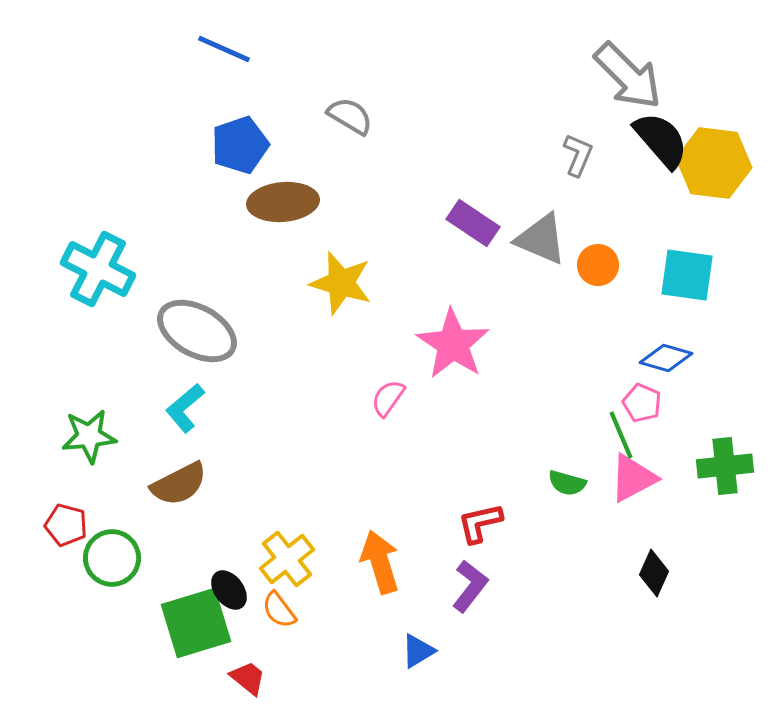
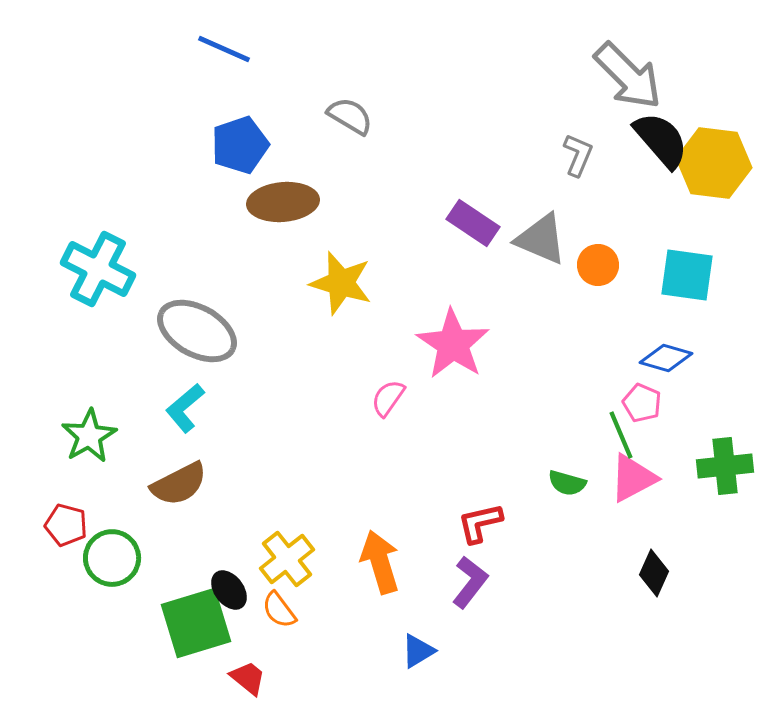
green star: rotated 24 degrees counterclockwise
purple L-shape: moved 4 px up
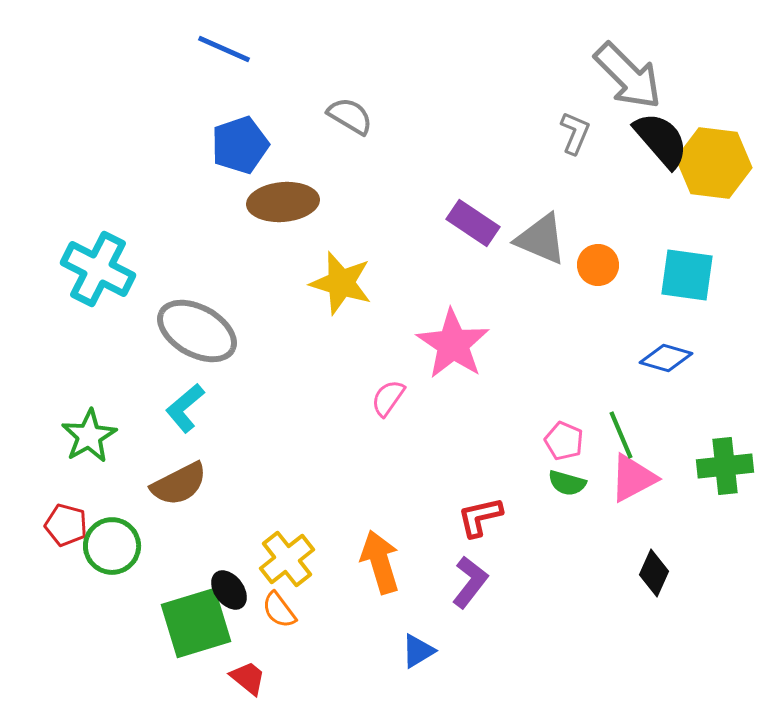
gray L-shape: moved 3 px left, 22 px up
pink pentagon: moved 78 px left, 38 px down
red L-shape: moved 6 px up
green circle: moved 12 px up
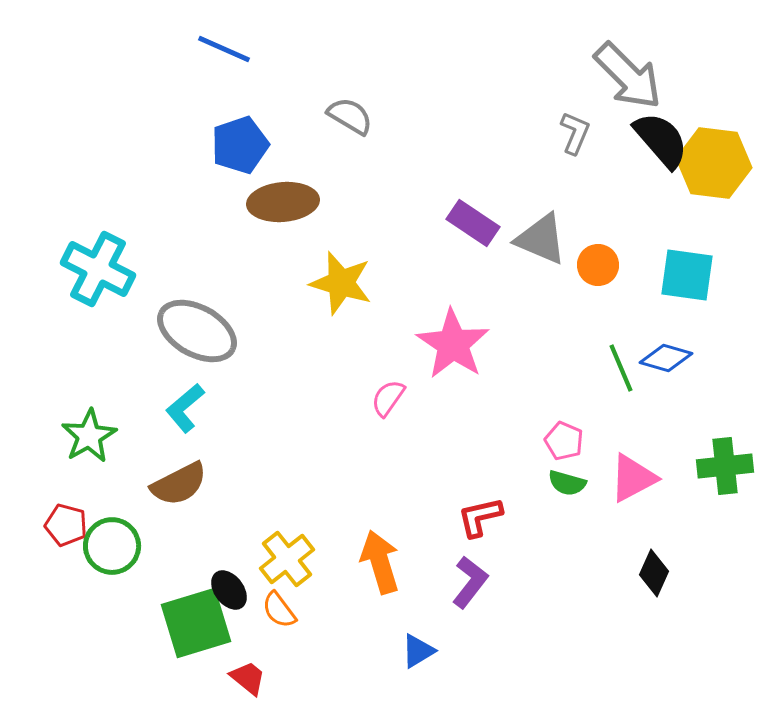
green line: moved 67 px up
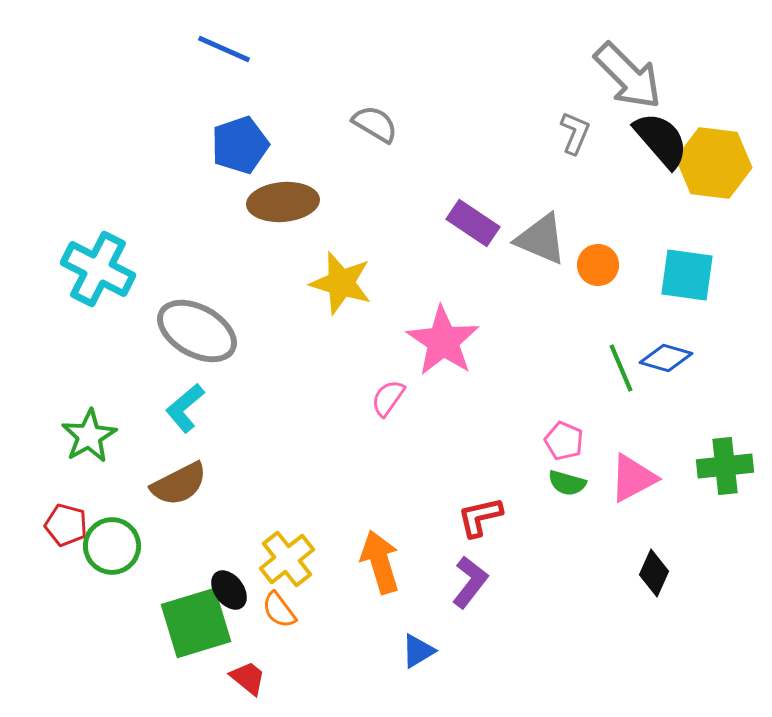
gray semicircle: moved 25 px right, 8 px down
pink star: moved 10 px left, 3 px up
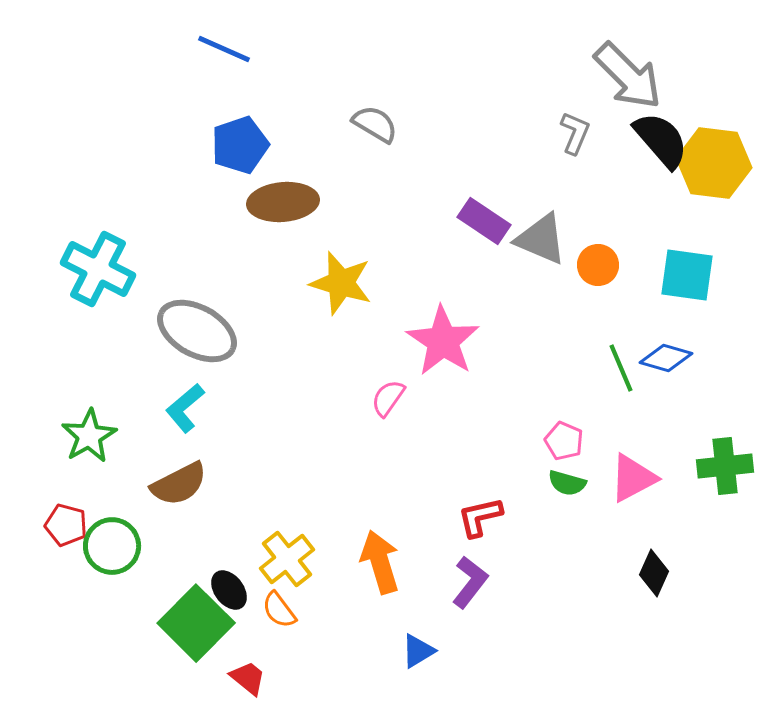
purple rectangle: moved 11 px right, 2 px up
green square: rotated 28 degrees counterclockwise
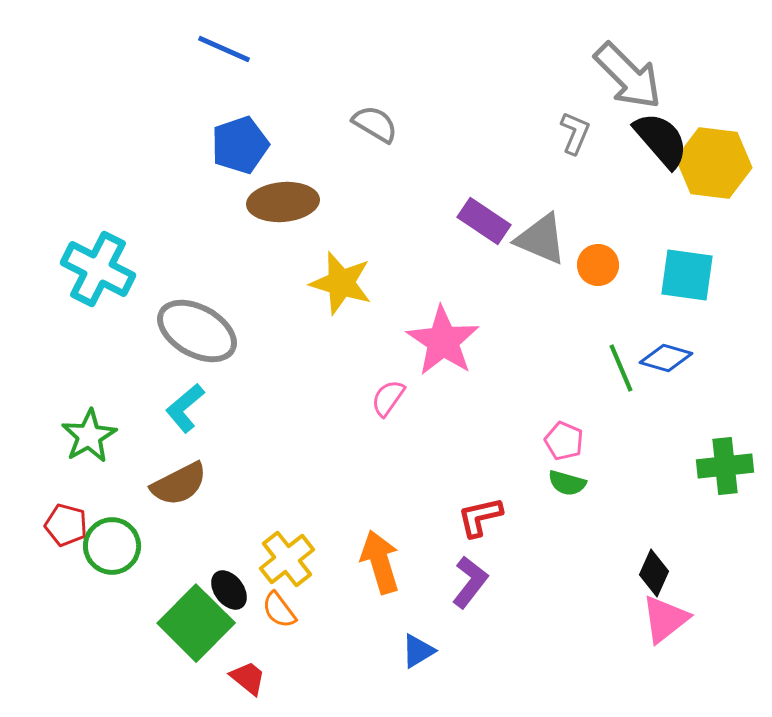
pink triangle: moved 32 px right, 141 px down; rotated 10 degrees counterclockwise
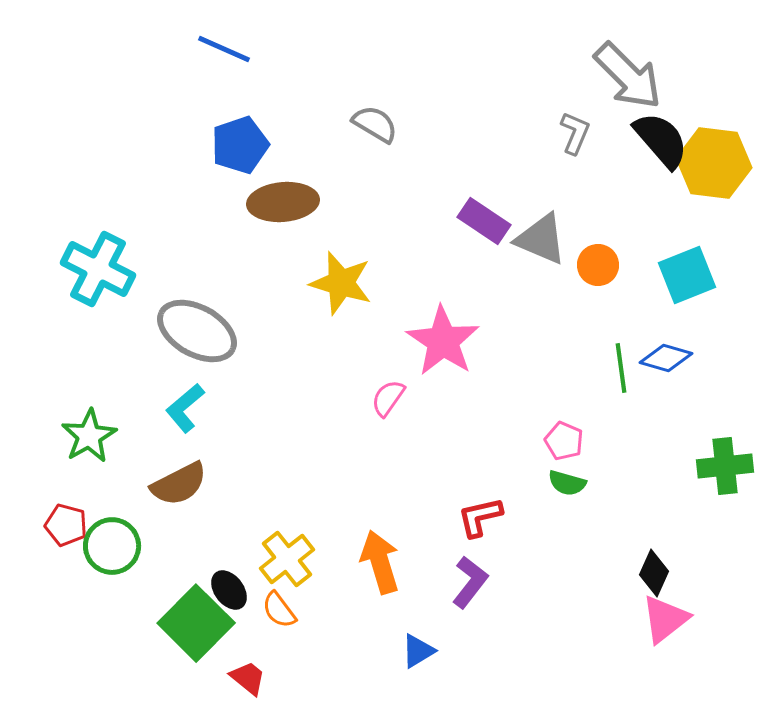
cyan square: rotated 30 degrees counterclockwise
green line: rotated 15 degrees clockwise
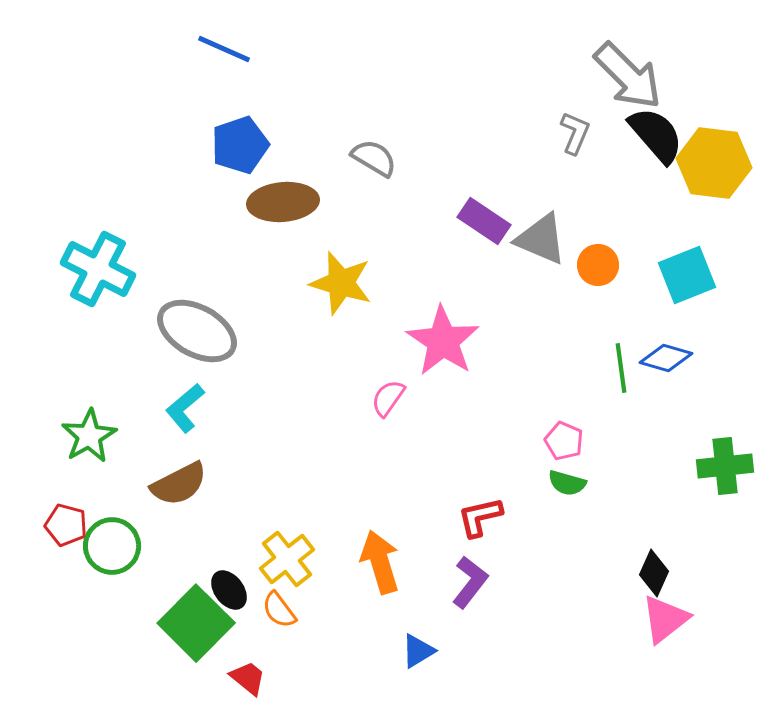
gray semicircle: moved 1 px left, 34 px down
black semicircle: moved 5 px left, 5 px up
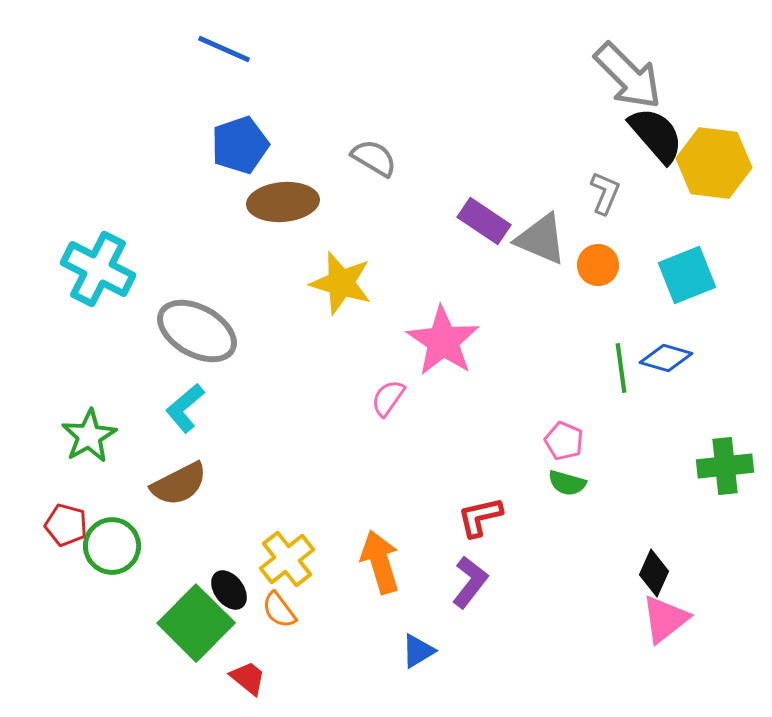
gray L-shape: moved 30 px right, 60 px down
